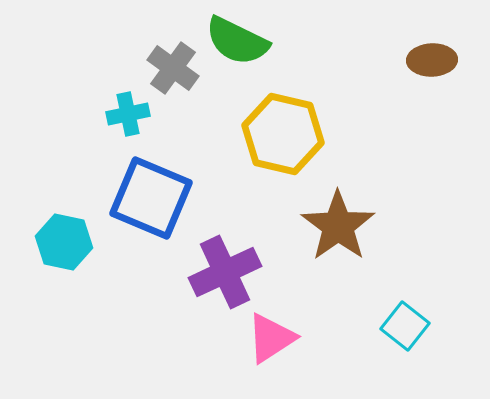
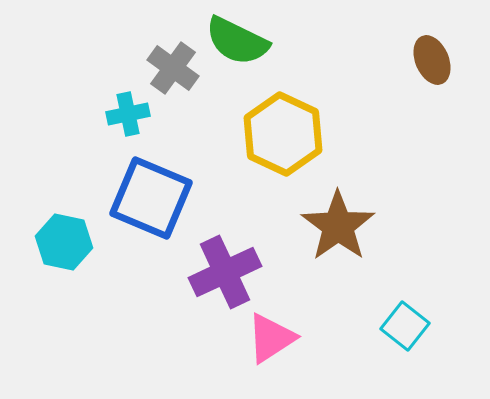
brown ellipse: rotated 69 degrees clockwise
yellow hexagon: rotated 12 degrees clockwise
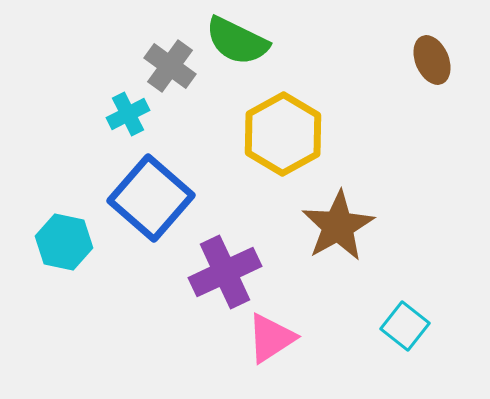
gray cross: moved 3 px left, 2 px up
cyan cross: rotated 15 degrees counterclockwise
yellow hexagon: rotated 6 degrees clockwise
blue square: rotated 18 degrees clockwise
brown star: rotated 6 degrees clockwise
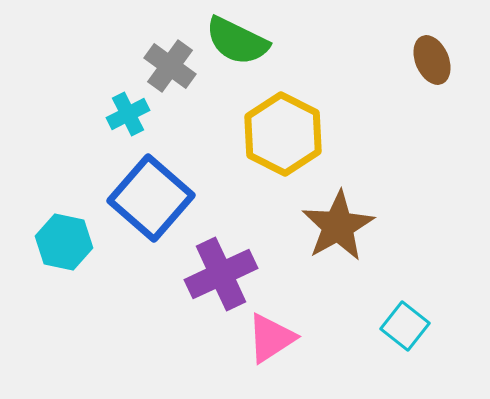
yellow hexagon: rotated 4 degrees counterclockwise
purple cross: moved 4 px left, 2 px down
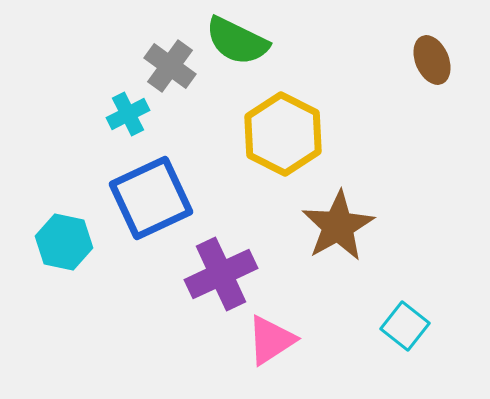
blue square: rotated 24 degrees clockwise
pink triangle: moved 2 px down
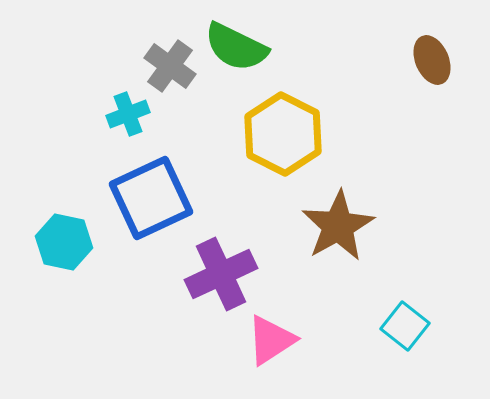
green semicircle: moved 1 px left, 6 px down
cyan cross: rotated 6 degrees clockwise
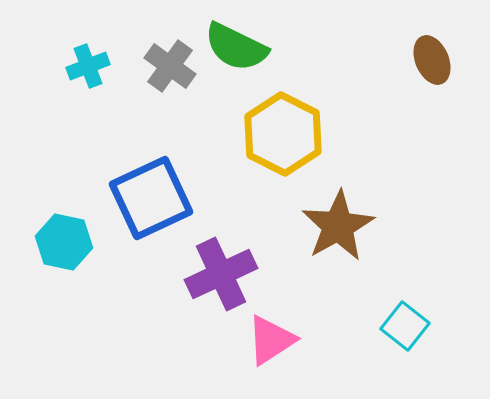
cyan cross: moved 40 px left, 48 px up
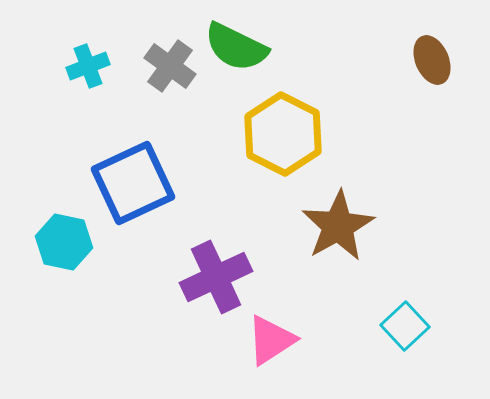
blue square: moved 18 px left, 15 px up
purple cross: moved 5 px left, 3 px down
cyan square: rotated 9 degrees clockwise
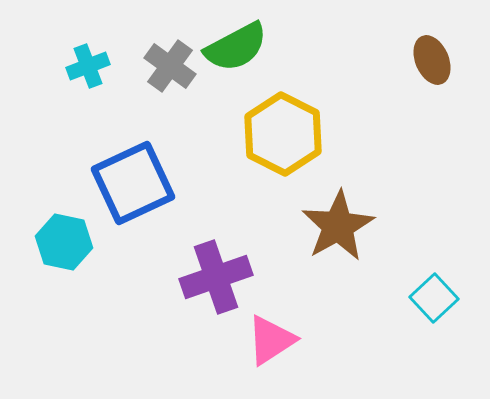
green semicircle: rotated 54 degrees counterclockwise
purple cross: rotated 6 degrees clockwise
cyan square: moved 29 px right, 28 px up
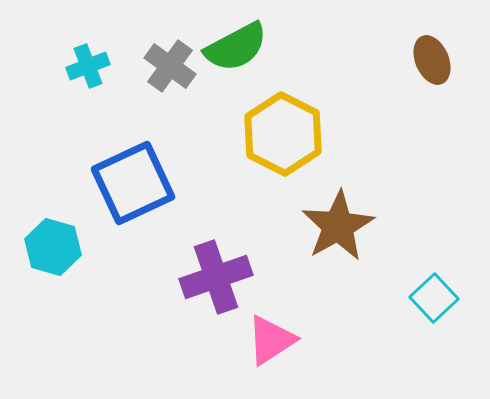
cyan hexagon: moved 11 px left, 5 px down; rotated 4 degrees clockwise
